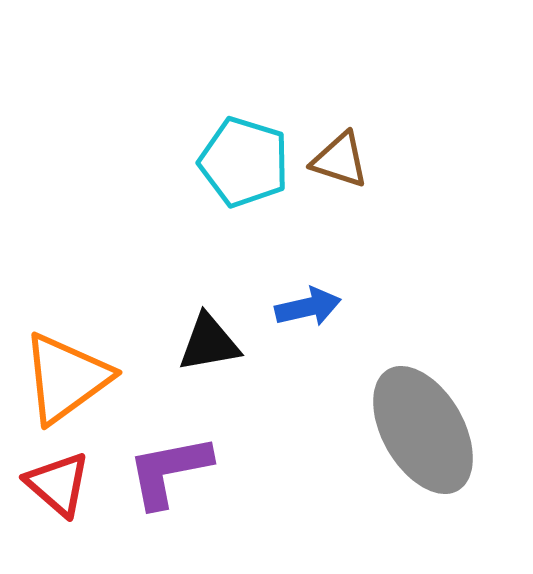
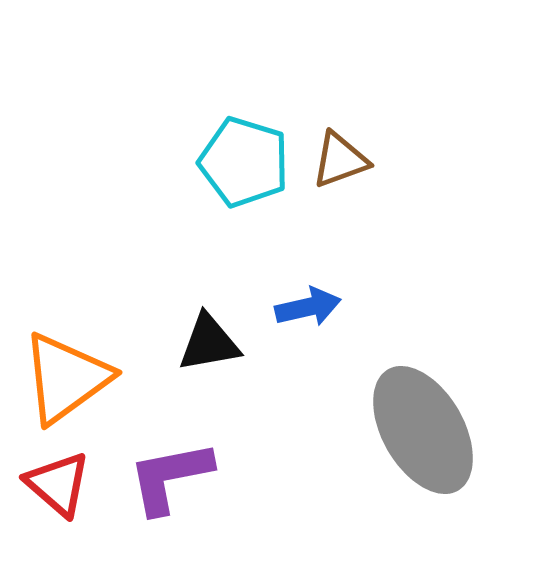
brown triangle: rotated 38 degrees counterclockwise
purple L-shape: moved 1 px right, 6 px down
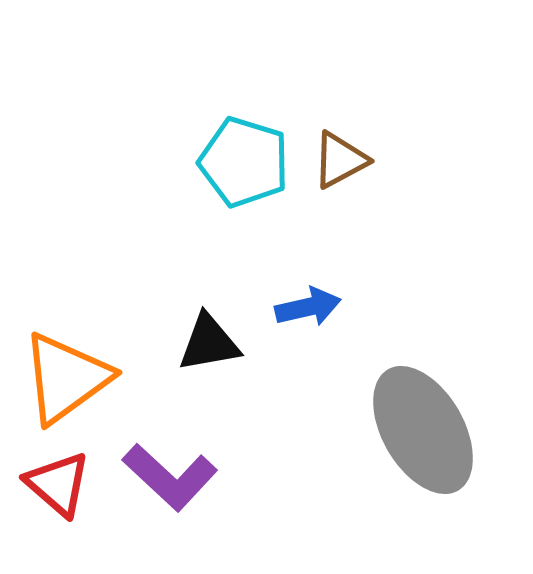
brown triangle: rotated 8 degrees counterclockwise
purple L-shape: rotated 126 degrees counterclockwise
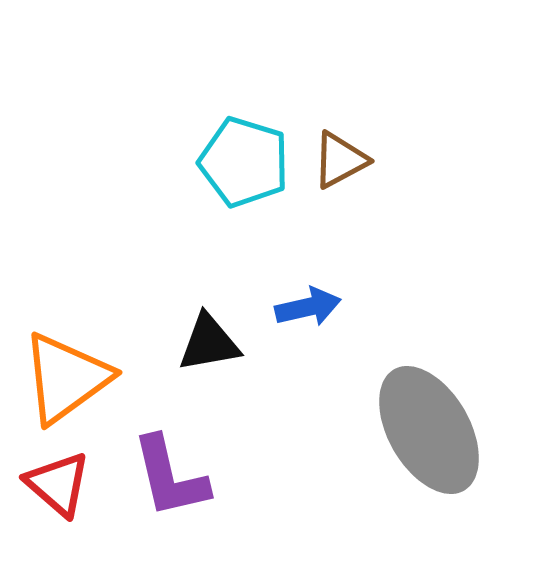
gray ellipse: moved 6 px right
purple L-shape: rotated 34 degrees clockwise
